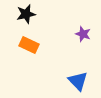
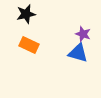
blue triangle: moved 28 px up; rotated 30 degrees counterclockwise
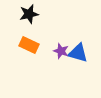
black star: moved 3 px right
purple star: moved 22 px left, 17 px down
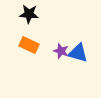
black star: rotated 18 degrees clockwise
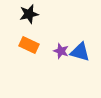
black star: rotated 18 degrees counterclockwise
blue triangle: moved 2 px right, 1 px up
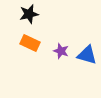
orange rectangle: moved 1 px right, 2 px up
blue triangle: moved 7 px right, 3 px down
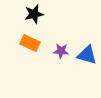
black star: moved 5 px right
purple star: rotated 14 degrees counterclockwise
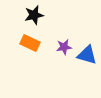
black star: moved 1 px down
purple star: moved 3 px right, 4 px up; rotated 14 degrees counterclockwise
